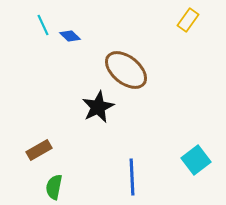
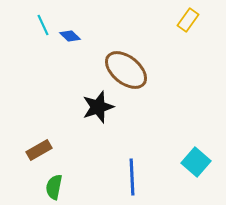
black star: rotated 8 degrees clockwise
cyan square: moved 2 px down; rotated 12 degrees counterclockwise
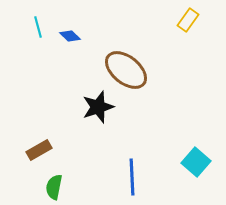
cyan line: moved 5 px left, 2 px down; rotated 10 degrees clockwise
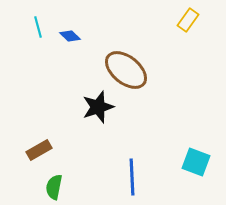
cyan square: rotated 20 degrees counterclockwise
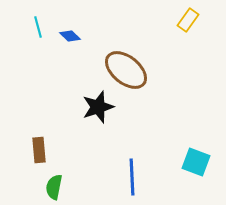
brown rectangle: rotated 65 degrees counterclockwise
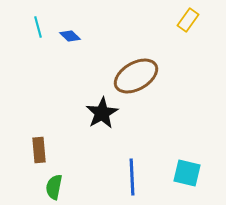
brown ellipse: moved 10 px right, 6 px down; rotated 69 degrees counterclockwise
black star: moved 4 px right, 6 px down; rotated 12 degrees counterclockwise
cyan square: moved 9 px left, 11 px down; rotated 8 degrees counterclockwise
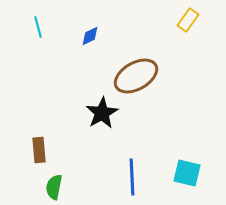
blue diamond: moved 20 px right; rotated 70 degrees counterclockwise
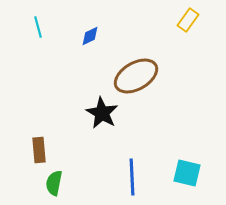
black star: rotated 12 degrees counterclockwise
green semicircle: moved 4 px up
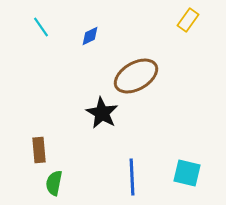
cyan line: moved 3 px right; rotated 20 degrees counterclockwise
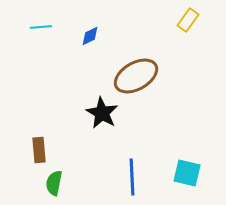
cyan line: rotated 60 degrees counterclockwise
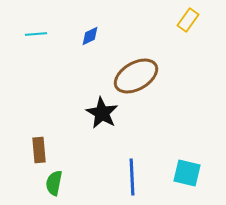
cyan line: moved 5 px left, 7 px down
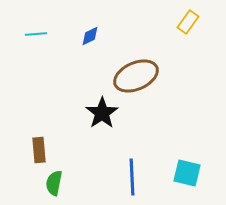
yellow rectangle: moved 2 px down
brown ellipse: rotated 6 degrees clockwise
black star: rotated 8 degrees clockwise
